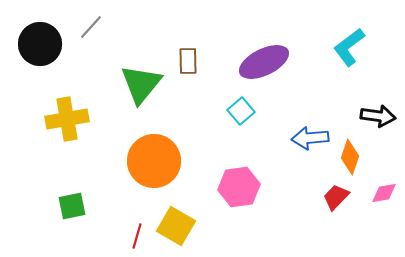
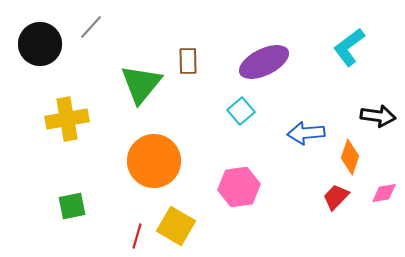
blue arrow: moved 4 px left, 5 px up
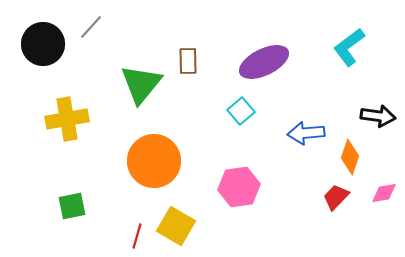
black circle: moved 3 px right
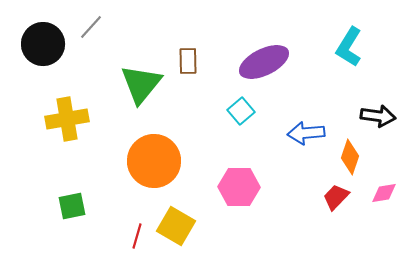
cyan L-shape: rotated 21 degrees counterclockwise
pink hexagon: rotated 9 degrees clockwise
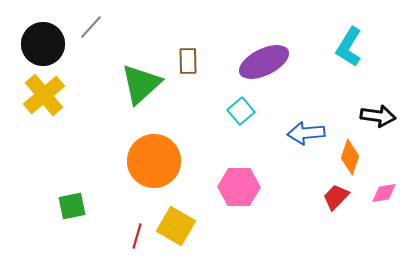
green triangle: rotated 9 degrees clockwise
yellow cross: moved 23 px left, 24 px up; rotated 30 degrees counterclockwise
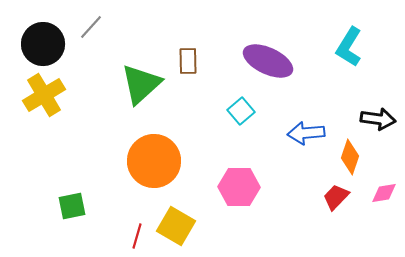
purple ellipse: moved 4 px right, 1 px up; rotated 51 degrees clockwise
yellow cross: rotated 9 degrees clockwise
black arrow: moved 3 px down
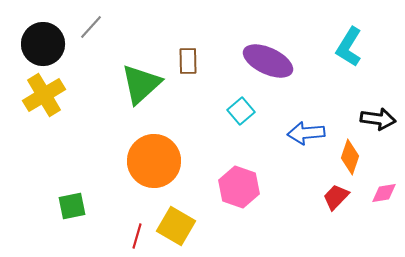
pink hexagon: rotated 18 degrees clockwise
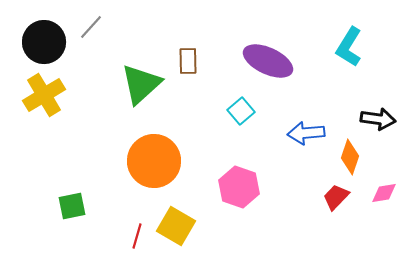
black circle: moved 1 px right, 2 px up
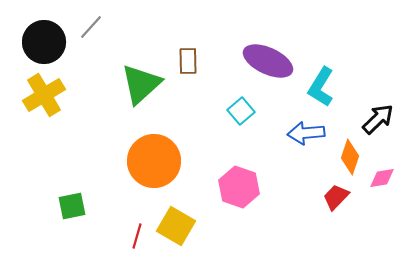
cyan L-shape: moved 28 px left, 40 px down
black arrow: rotated 52 degrees counterclockwise
pink diamond: moved 2 px left, 15 px up
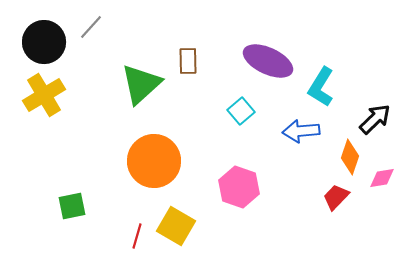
black arrow: moved 3 px left
blue arrow: moved 5 px left, 2 px up
